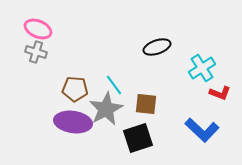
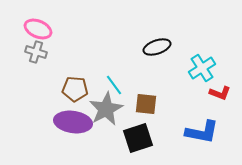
blue L-shape: moved 2 px down; rotated 32 degrees counterclockwise
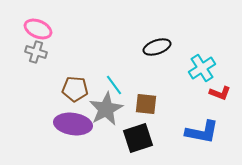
purple ellipse: moved 2 px down
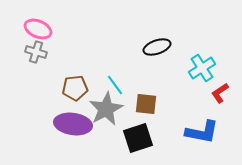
cyan line: moved 1 px right
brown pentagon: moved 1 px up; rotated 10 degrees counterclockwise
red L-shape: rotated 125 degrees clockwise
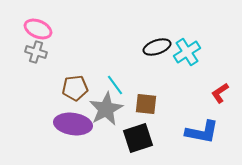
cyan cross: moved 15 px left, 16 px up
